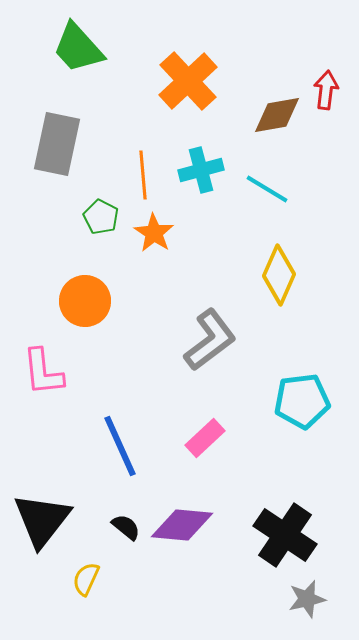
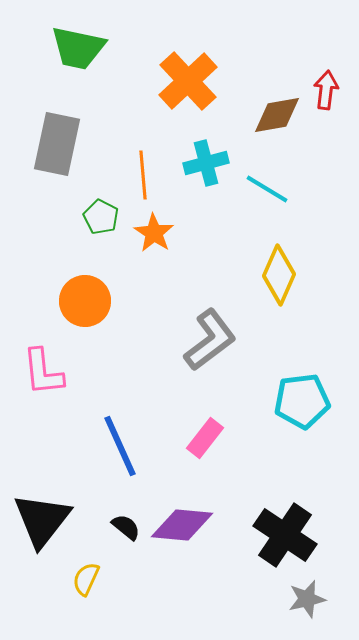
green trapezoid: rotated 36 degrees counterclockwise
cyan cross: moved 5 px right, 7 px up
pink rectangle: rotated 9 degrees counterclockwise
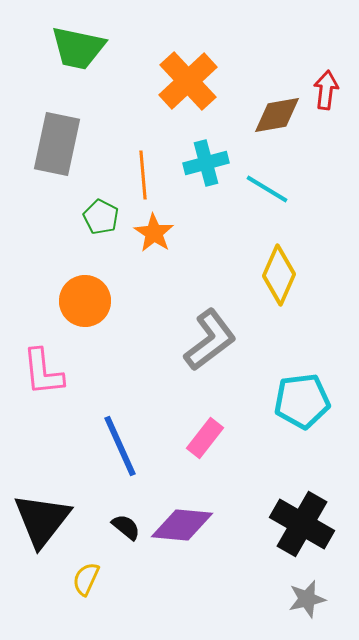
black cross: moved 17 px right, 11 px up; rotated 4 degrees counterclockwise
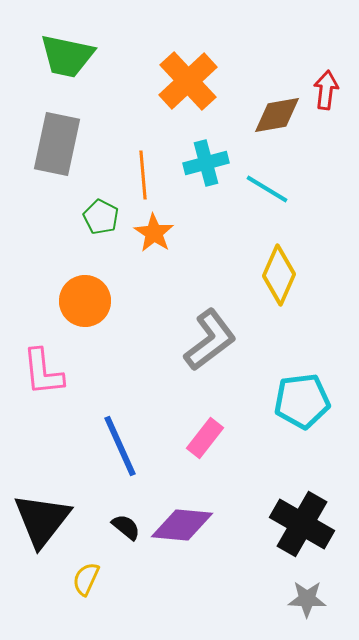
green trapezoid: moved 11 px left, 8 px down
gray star: rotated 15 degrees clockwise
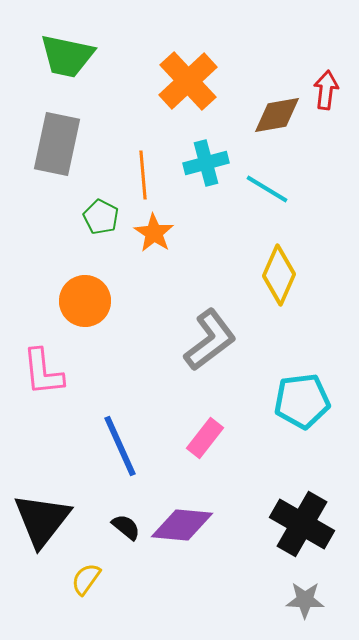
yellow semicircle: rotated 12 degrees clockwise
gray star: moved 2 px left, 1 px down
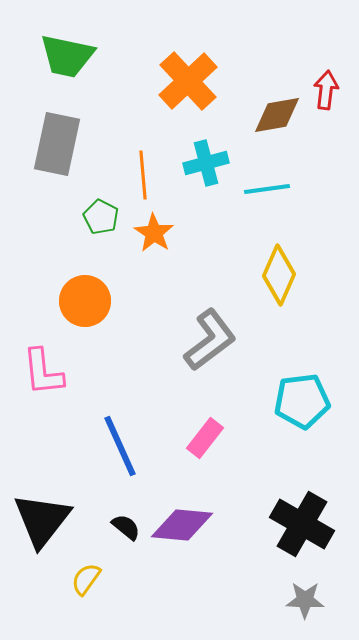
cyan line: rotated 39 degrees counterclockwise
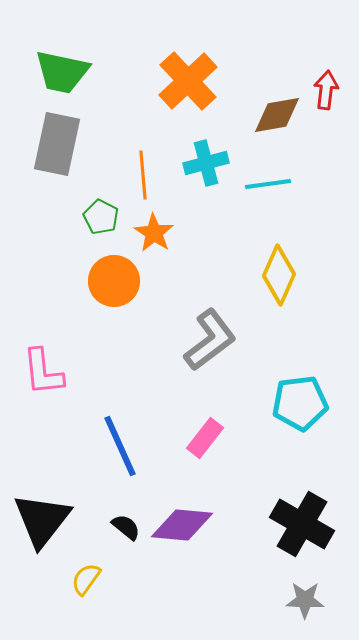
green trapezoid: moved 5 px left, 16 px down
cyan line: moved 1 px right, 5 px up
orange circle: moved 29 px right, 20 px up
cyan pentagon: moved 2 px left, 2 px down
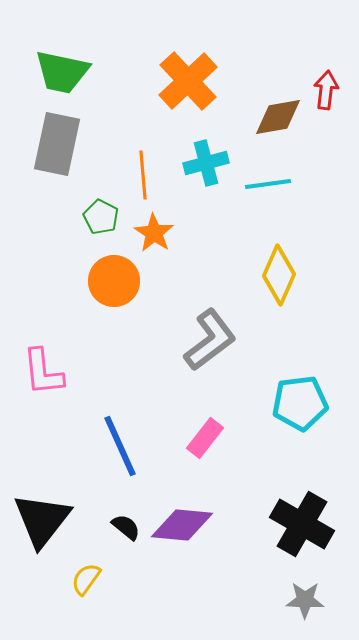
brown diamond: moved 1 px right, 2 px down
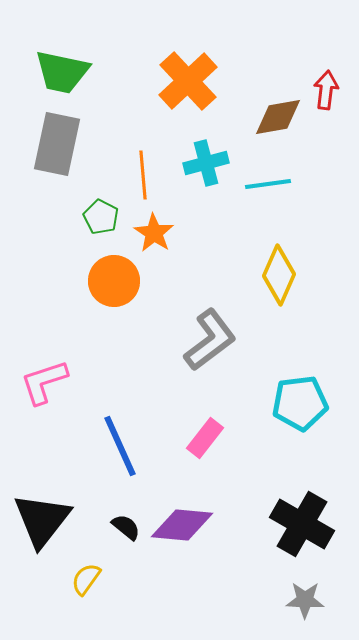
pink L-shape: moved 1 px right, 10 px down; rotated 78 degrees clockwise
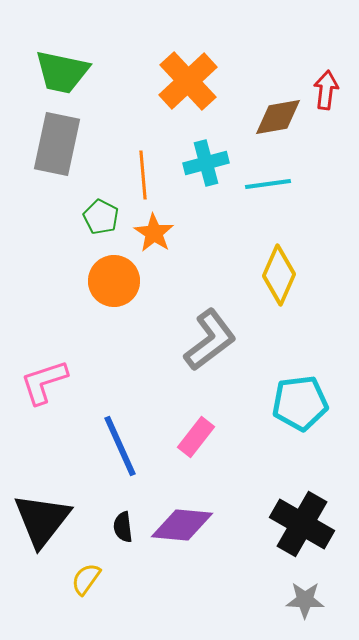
pink rectangle: moved 9 px left, 1 px up
black semicircle: moved 3 px left; rotated 136 degrees counterclockwise
